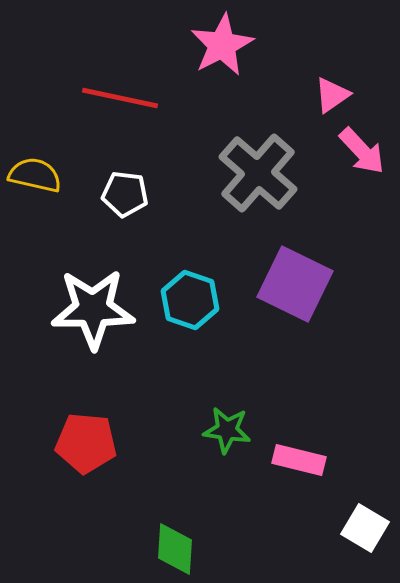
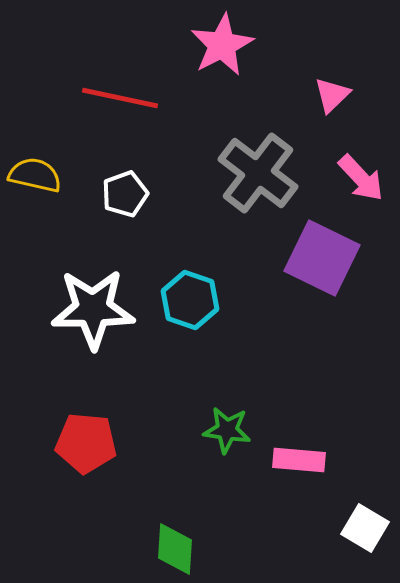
pink triangle: rotated 9 degrees counterclockwise
pink arrow: moved 1 px left, 27 px down
gray cross: rotated 4 degrees counterclockwise
white pentagon: rotated 27 degrees counterclockwise
purple square: moved 27 px right, 26 px up
pink rectangle: rotated 9 degrees counterclockwise
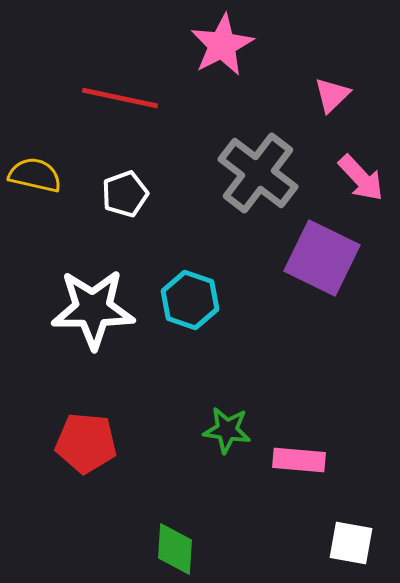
white square: moved 14 px left, 15 px down; rotated 21 degrees counterclockwise
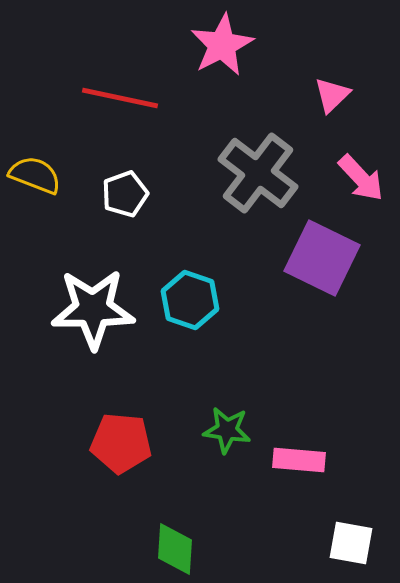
yellow semicircle: rotated 8 degrees clockwise
red pentagon: moved 35 px right
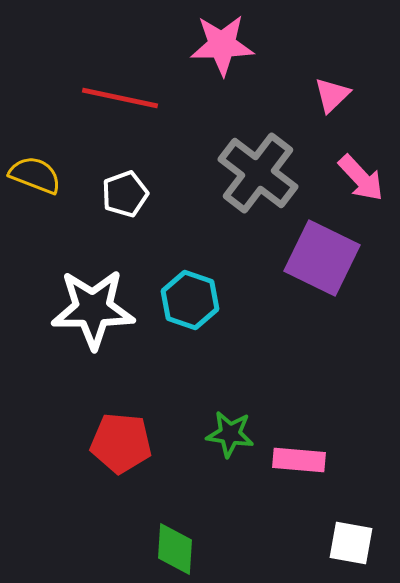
pink star: rotated 26 degrees clockwise
green star: moved 3 px right, 4 px down
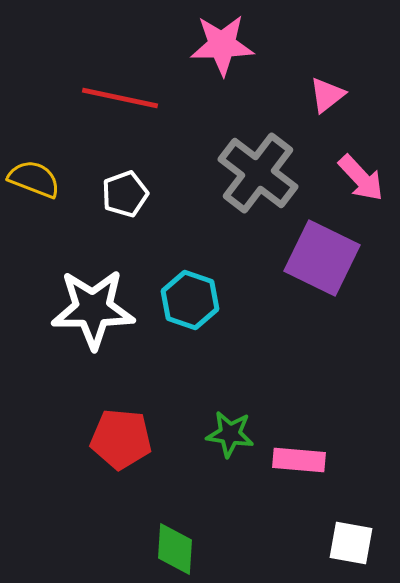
pink triangle: moved 5 px left; rotated 6 degrees clockwise
yellow semicircle: moved 1 px left, 4 px down
red pentagon: moved 4 px up
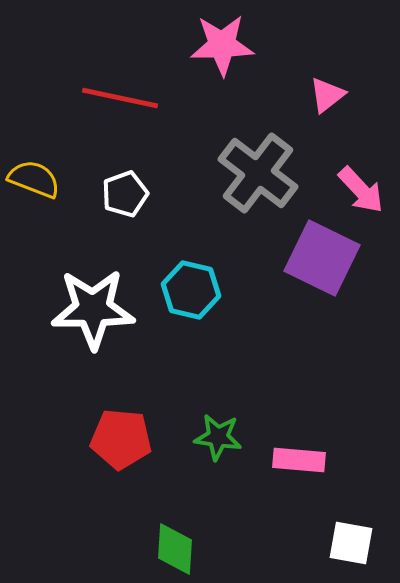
pink arrow: moved 12 px down
cyan hexagon: moved 1 px right, 10 px up; rotated 6 degrees counterclockwise
green star: moved 12 px left, 3 px down
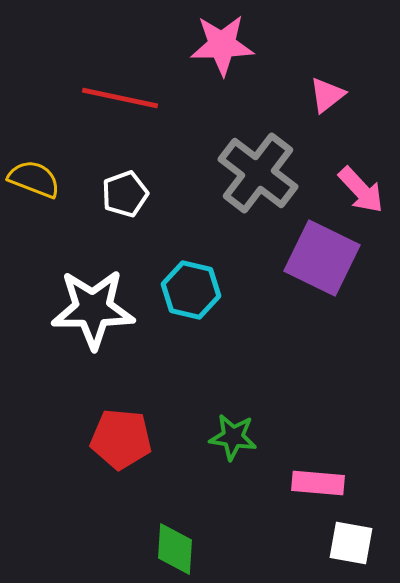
green star: moved 15 px right
pink rectangle: moved 19 px right, 23 px down
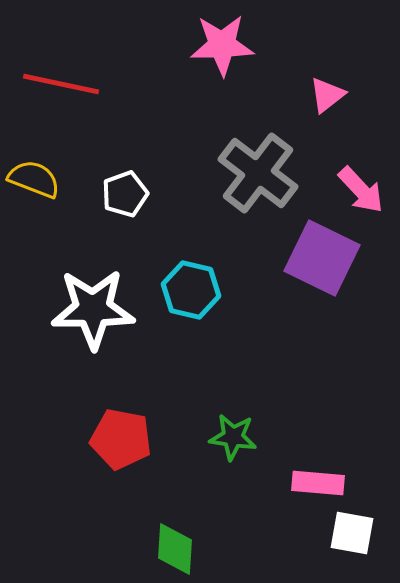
red line: moved 59 px left, 14 px up
red pentagon: rotated 6 degrees clockwise
white square: moved 1 px right, 10 px up
